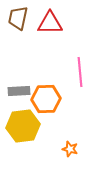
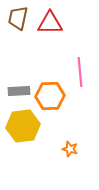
orange hexagon: moved 4 px right, 3 px up
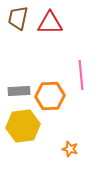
pink line: moved 1 px right, 3 px down
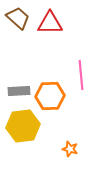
brown trapezoid: rotated 120 degrees clockwise
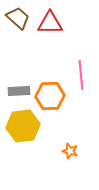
orange star: moved 2 px down
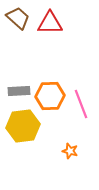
pink line: moved 29 px down; rotated 16 degrees counterclockwise
